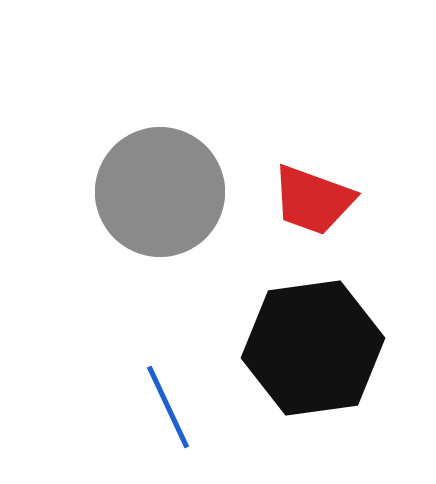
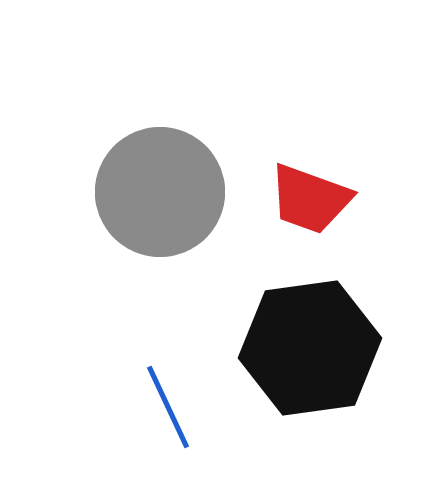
red trapezoid: moved 3 px left, 1 px up
black hexagon: moved 3 px left
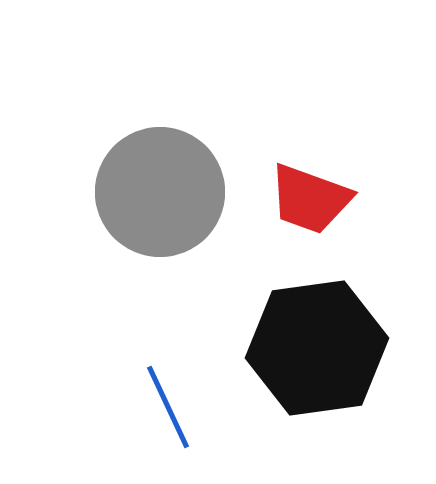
black hexagon: moved 7 px right
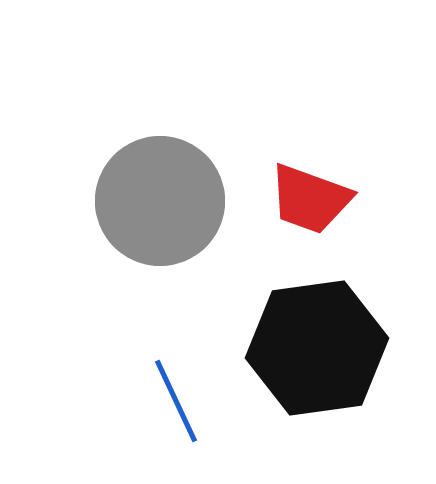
gray circle: moved 9 px down
blue line: moved 8 px right, 6 px up
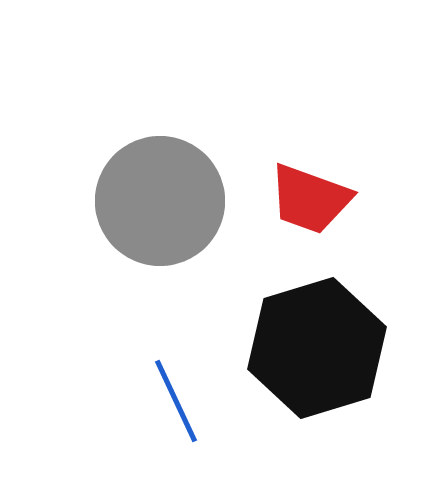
black hexagon: rotated 9 degrees counterclockwise
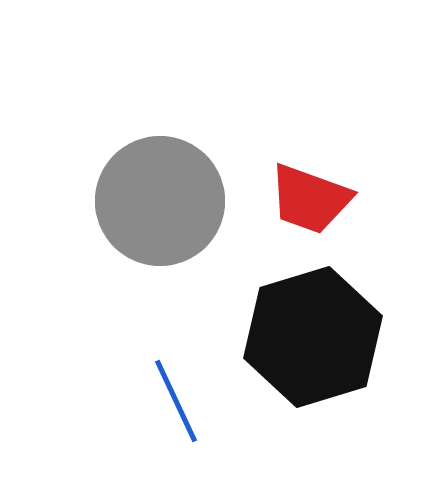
black hexagon: moved 4 px left, 11 px up
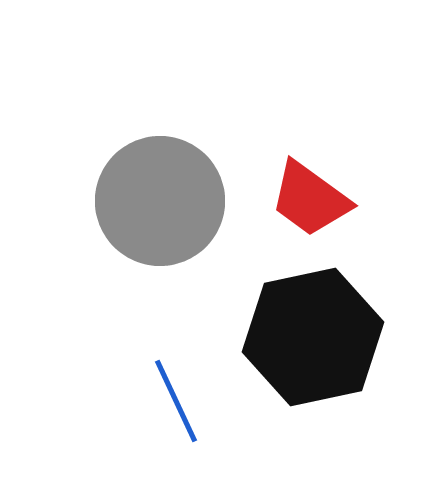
red trapezoid: rotated 16 degrees clockwise
black hexagon: rotated 5 degrees clockwise
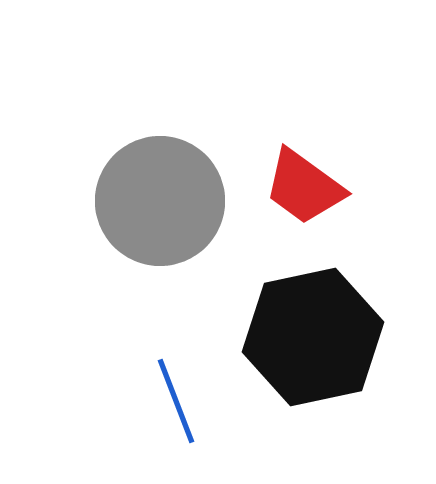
red trapezoid: moved 6 px left, 12 px up
blue line: rotated 4 degrees clockwise
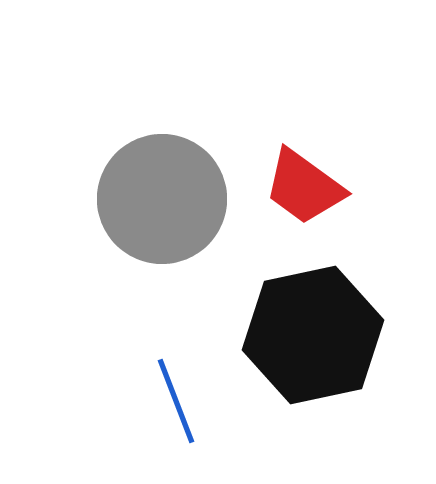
gray circle: moved 2 px right, 2 px up
black hexagon: moved 2 px up
